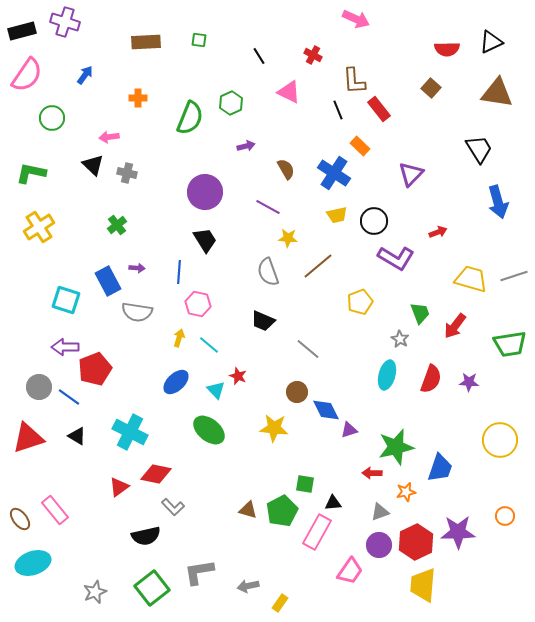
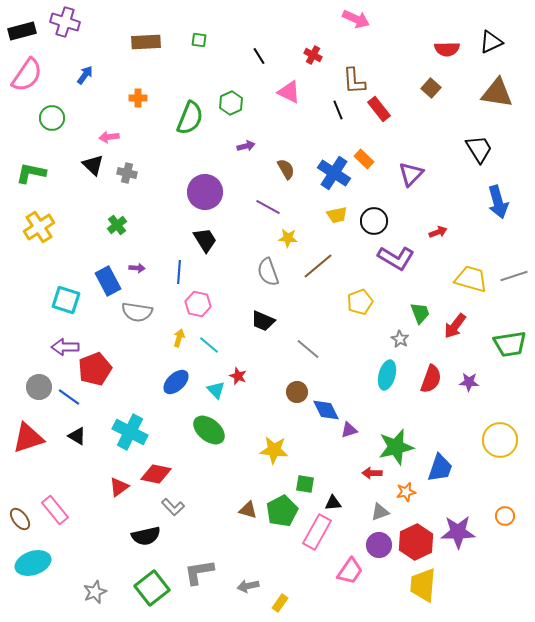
orange rectangle at (360, 146): moved 4 px right, 13 px down
yellow star at (274, 428): moved 22 px down
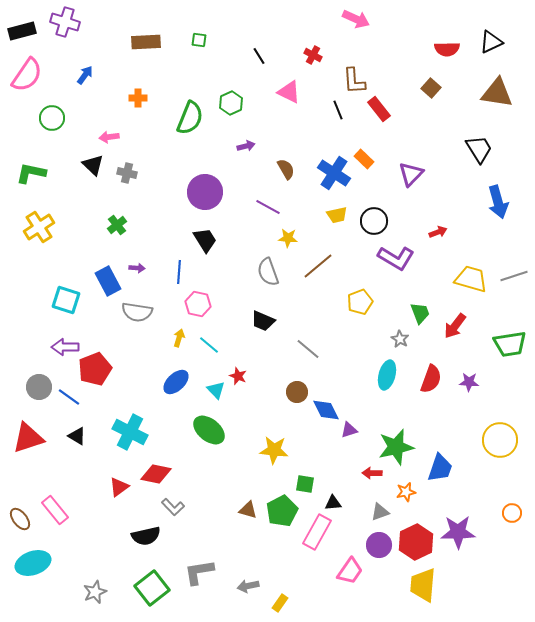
orange circle at (505, 516): moved 7 px right, 3 px up
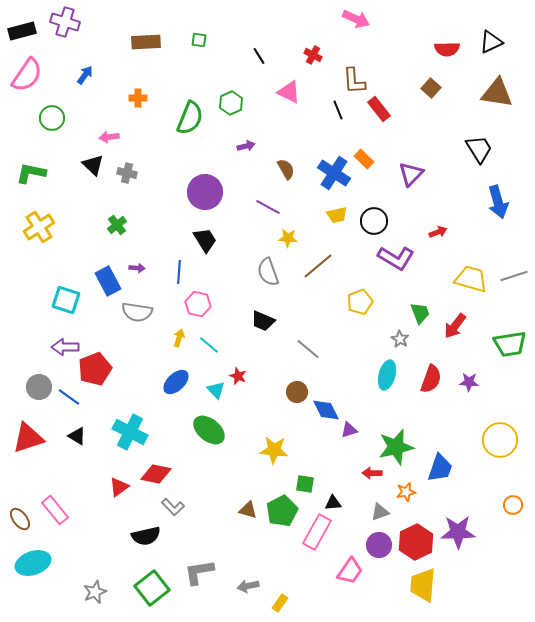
orange circle at (512, 513): moved 1 px right, 8 px up
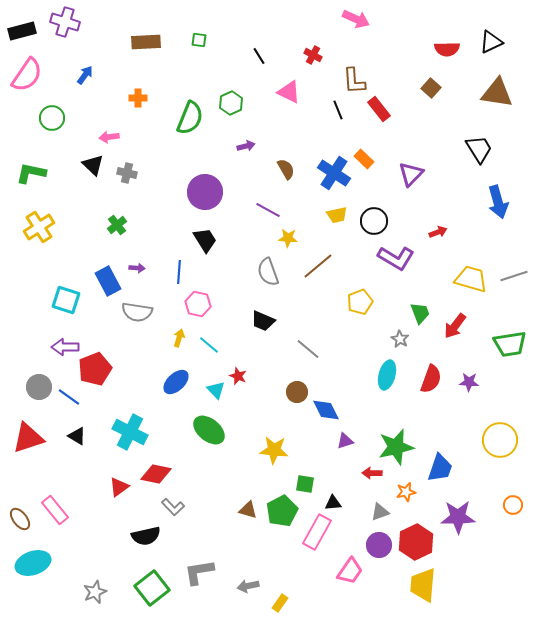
purple line at (268, 207): moved 3 px down
purple triangle at (349, 430): moved 4 px left, 11 px down
purple star at (458, 532): moved 15 px up
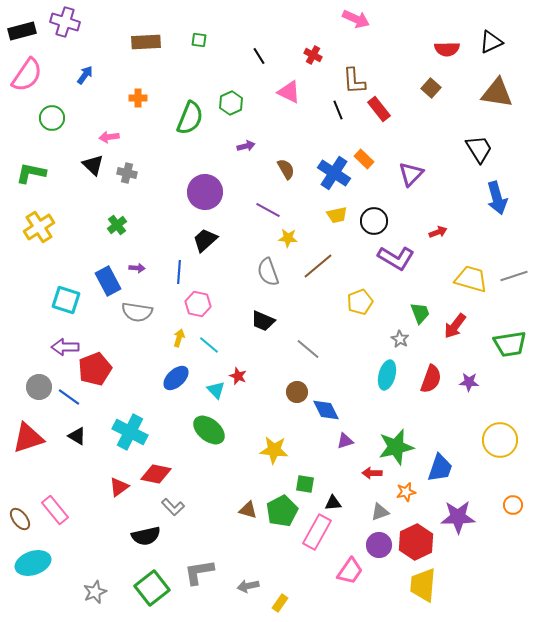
blue arrow at (498, 202): moved 1 px left, 4 px up
black trapezoid at (205, 240): rotated 100 degrees counterclockwise
blue ellipse at (176, 382): moved 4 px up
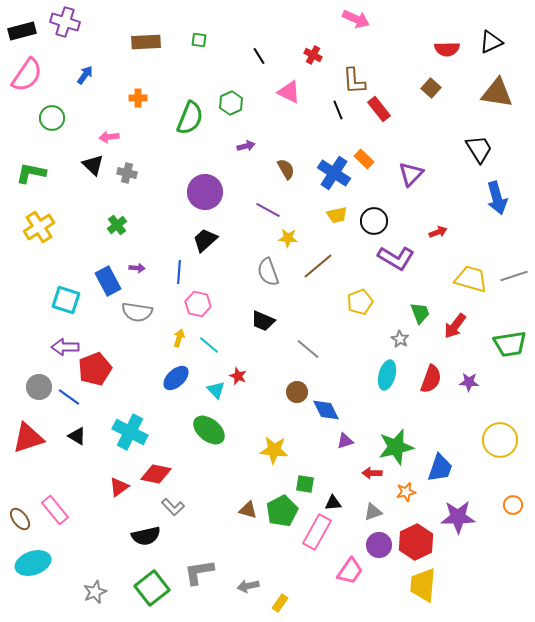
gray triangle at (380, 512): moved 7 px left
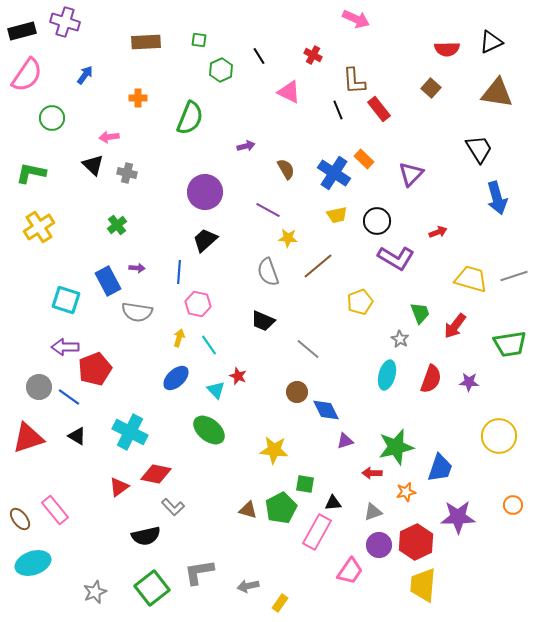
green hexagon at (231, 103): moved 10 px left, 33 px up
black circle at (374, 221): moved 3 px right
cyan line at (209, 345): rotated 15 degrees clockwise
yellow circle at (500, 440): moved 1 px left, 4 px up
green pentagon at (282, 511): moved 1 px left, 3 px up
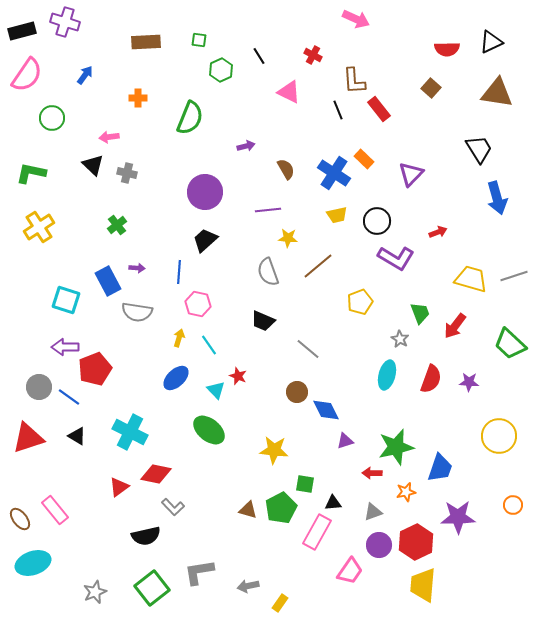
purple line at (268, 210): rotated 35 degrees counterclockwise
green trapezoid at (510, 344): rotated 52 degrees clockwise
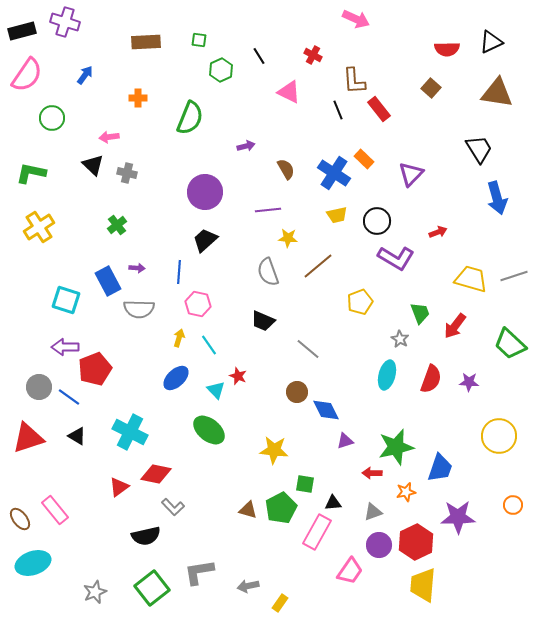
gray semicircle at (137, 312): moved 2 px right, 3 px up; rotated 8 degrees counterclockwise
